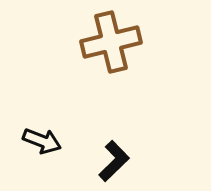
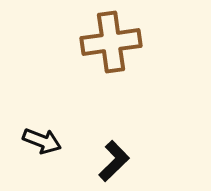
brown cross: rotated 6 degrees clockwise
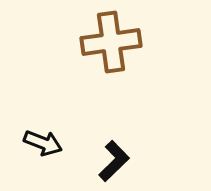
black arrow: moved 1 px right, 2 px down
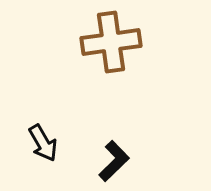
black arrow: rotated 39 degrees clockwise
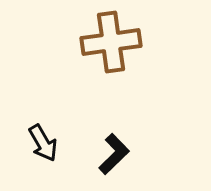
black L-shape: moved 7 px up
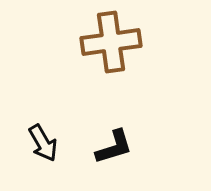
black L-shape: moved 7 px up; rotated 27 degrees clockwise
